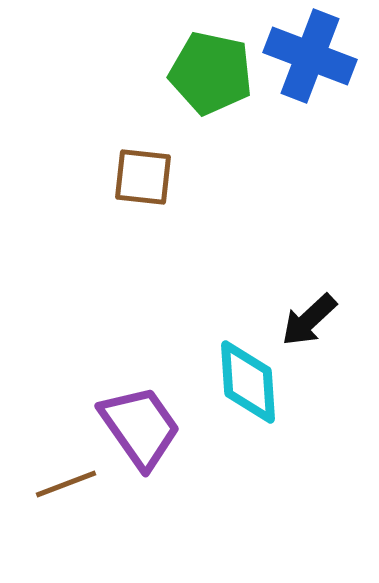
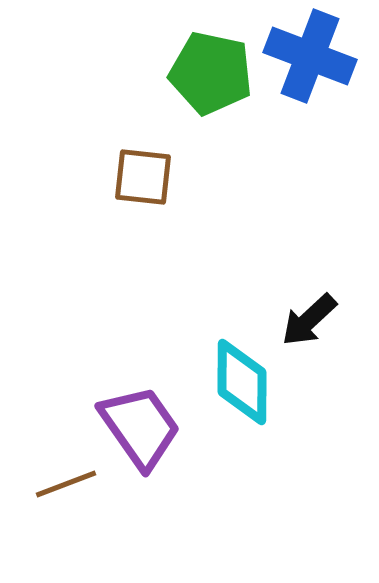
cyan diamond: moved 6 px left; rotated 4 degrees clockwise
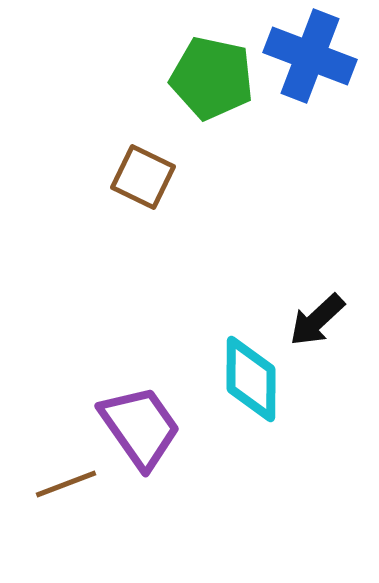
green pentagon: moved 1 px right, 5 px down
brown square: rotated 20 degrees clockwise
black arrow: moved 8 px right
cyan diamond: moved 9 px right, 3 px up
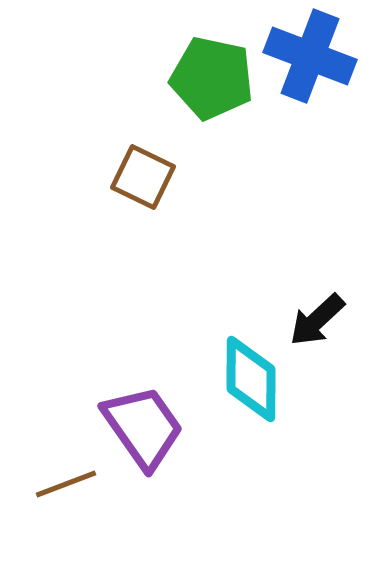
purple trapezoid: moved 3 px right
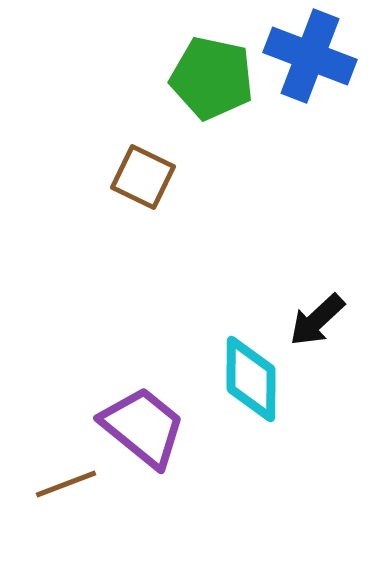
purple trapezoid: rotated 16 degrees counterclockwise
